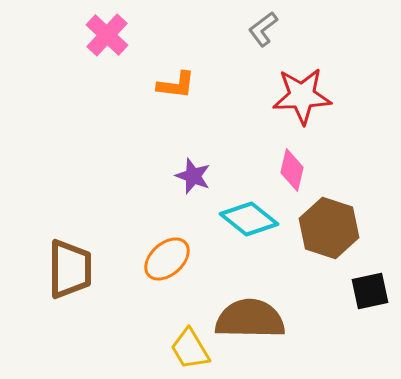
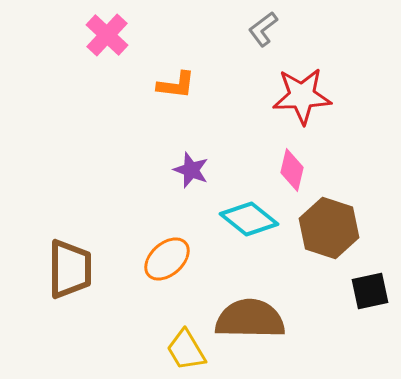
purple star: moved 2 px left, 6 px up
yellow trapezoid: moved 4 px left, 1 px down
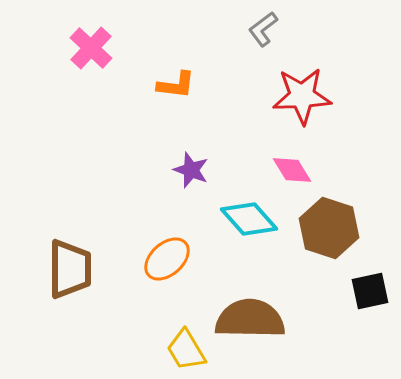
pink cross: moved 16 px left, 13 px down
pink diamond: rotated 45 degrees counterclockwise
cyan diamond: rotated 10 degrees clockwise
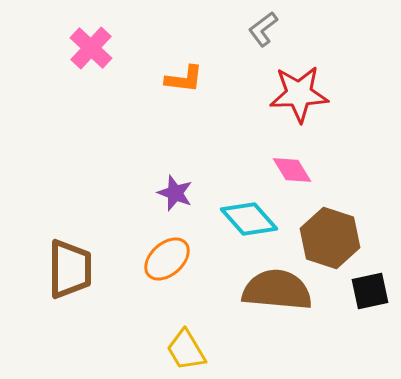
orange L-shape: moved 8 px right, 6 px up
red star: moved 3 px left, 2 px up
purple star: moved 16 px left, 23 px down
brown hexagon: moved 1 px right, 10 px down
brown semicircle: moved 27 px right, 29 px up; rotated 4 degrees clockwise
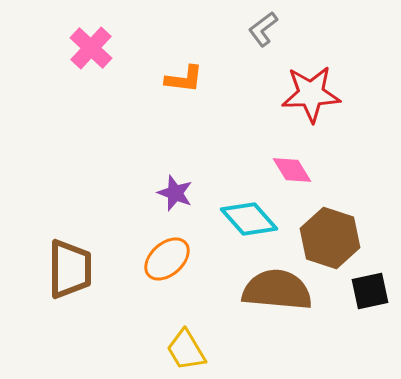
red star: moved 12 px right
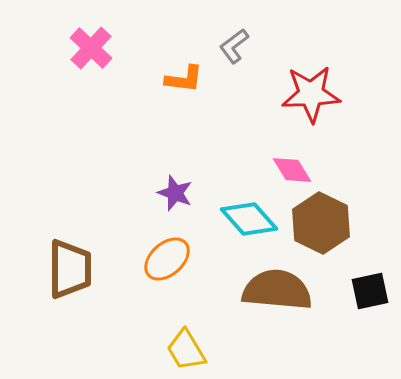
gray L-shape: moved 29 px left, 17 px down
brown hexagon: moved 9 px left, 15 px up; rotated 8 degrees clockwise
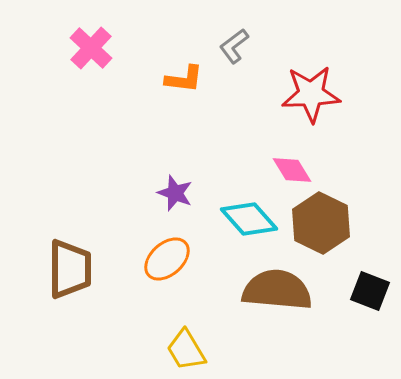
black square: rotated 33 degrees clockwise
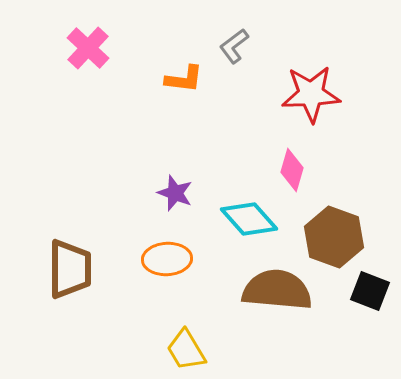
pink cross: moved 3 px left
pink diamond: rotated 48 degrees clockwise
brown hexagon: moved 13 px right, 14 px down; rotated 6 degrees counterclockwise
orange ellipse: rotated 39 degrees clockwise
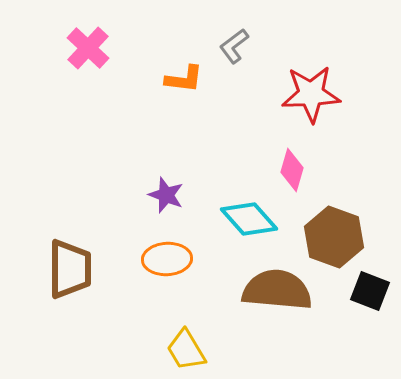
purple star: moved 9 px left, 2 px down
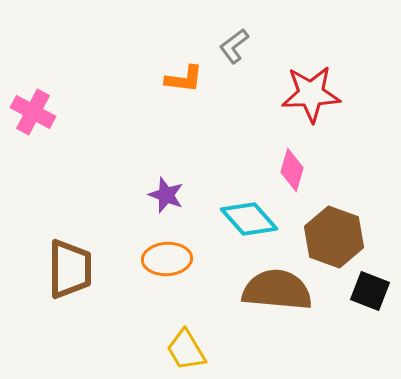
pink cross: moved 55 px left, 64 px down; rotated 15 degrees counterclockwise
